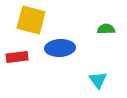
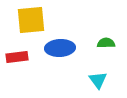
yellow square: rotated 20 degrees counterclockwise
green semicircle: moved 14 px down
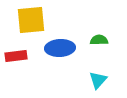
green semicircle: moved 7 px left, 3 px up
red rectangle: moved 1 px left, 1 px up
cyan triangle: rotated 18 degrees clockwise
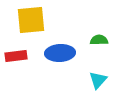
blue ellipse: moved 5 px down
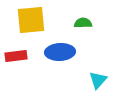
green semicircle: moved 16 px left, 17 px up
blue ellipse: moved 1 px up
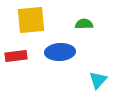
green semicircle: moved 1 px right, 1 px down
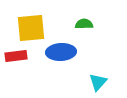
yellow square: moved 8 px down
blue ellipse: moved 1 px right
cyan triangle: moved 2 px down
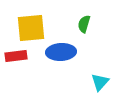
green semicircle: rotated 72 degrees counterclockwise
cyan triangle: moved 2 px right
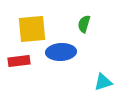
yellow square: moved 1 px right, 1 px down
red rectangle: moved 3 px right, 5 px down
cyan triangle: moved 3 px right; rotated 30 degrees clockwise
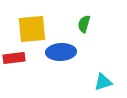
red rectangle: moved 5 px left, 3 px up
